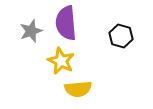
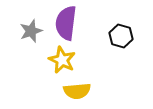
purple semicircle: rotated 12 degrees clockwise
yellow star: moved 1 px right, 1 px up
yellow semicircle: moved 1 px left, 2 px down
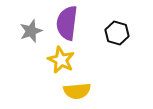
purple semicircle: moved 1 px right
black hexagon: moved 4 px left, 3 px up
yellow star: moved 1 px left
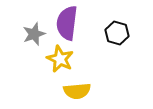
gray star: moved 3 px right, 3 px down
yellow star: moved 1 px left, 1 px up
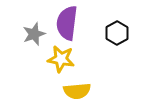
black hexagon: rotated 15 degrees clockwise
yellow star: moved 1 px right; rotated 16 degrees counterclockwise
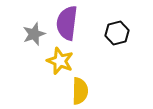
black hexagon: rotated 15 degrees clockwise
yellow star: moved 1 px left, 2 px down; rotated 12 degrees clockwise
yellow semicircle: moved 3 px right; rotated 84 degrees counterclockwise
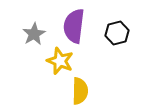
purple semicircle: moved 7 px right, 3 px down
gray star: rotated 10 degrees counterclockwise
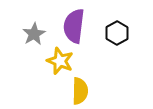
black hexagon: rotated 15 degrees counterclockwise
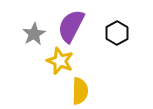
purple semicircle: moved 3 px left; rotated 20 degrees clockwise
